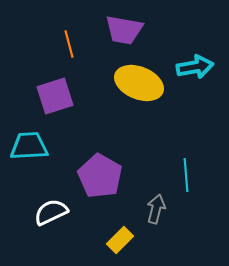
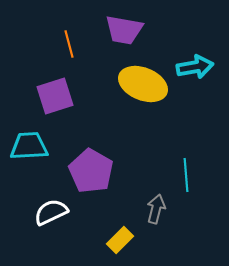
yellow ellipse: moved 4 px right, 1 px down
purple pentagon: moved 9 px left, 5 px up
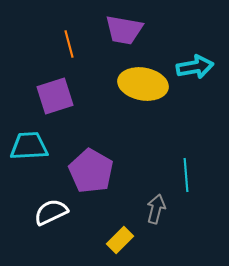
yellow ellipse: rotated 12 degrees counterclockwise
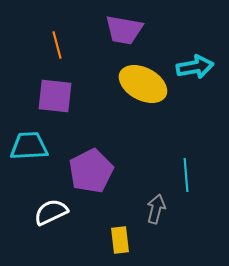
orange line: moved 12 px left, 1 px down
yellow ellipse: rotated 18 degrees clockwise
purple square: rotated 24 degrees clockwise
purple pentagon: rotated 15 degrees clockwise
yellow rectangle: rotated 52 degrees counterclockwise
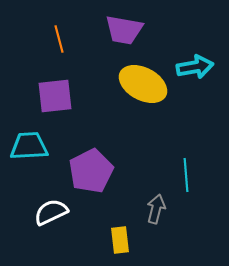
orange line: moved 2 px right, 6 px up
purple square: rotated 12 degrees counterclockwise
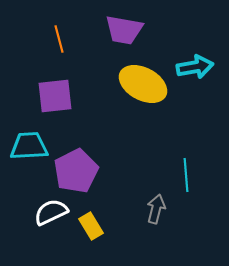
purple pentagon: moved 15 px left
yellow rectangle: moved 29 px left, 14 px up; rotated 24 degrees counterclockwise
